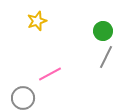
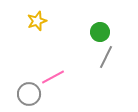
green circle: moved 3 px left, 1 px down
pink line: moved 3 px right, 3 px down
gray circle: moved 6 px right, 4 px up
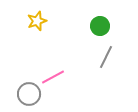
green circle: moved 6 px up
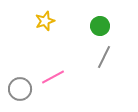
yellow star: moved 8 px right
gray line: moved 2 px left
gray circle: moved 9 px left, 5 px up
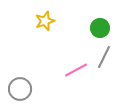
green circle: moved 2 px down
pink line: moved 23 px right, 7 px up
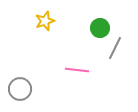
gray line: moved 11 px right, 9 px up
pink line: moved 1 px right; rotated 35 degrees clockwise
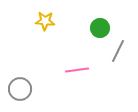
yellow star: rotated 24 degrees clockwise
gray line: moved 3 px right, 3 px down
pink line: rotated 15 degrees counterclockwise
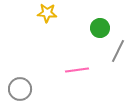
yellow star: moved 2 px right, 8 px up
